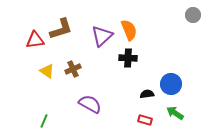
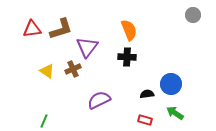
purple triangle: moved 15 px left, 11 px down; rotated 10 degrees counterclockwise
red triangle: moved 3 px left, 11 px up
black cross: moved 1 px left, 1 px up
purple semicircle: moved 9 px right, 4 px up; rotated 55 degrees counterclockwise
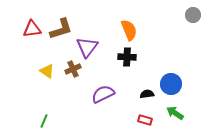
purple semicircle: moved 4 px right, 6 px up
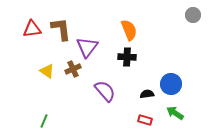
brown L-shape: rotated 80 degrees counterclockwise
purple semicircle: moved 2 px right, 3 px up; rotated 75 degrees clockwise
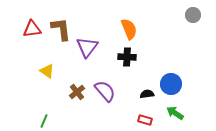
orange semicircle: moved 1 px up
brown cross: moved 4 px right, 23 px down; rotated 14 degrees counterclockwise
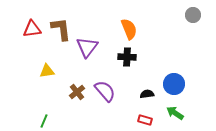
yellow triangle: rotated 42 degrees counterclockwise
blue circle: moved 3 px right
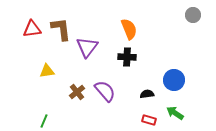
blue circle: moved 4 px up
red rectangle: moved 4 px right
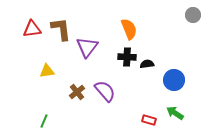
black semicircle: moved 30 px up
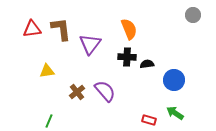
purple triangle: moved 3 px right, 3 px up
green line: moved 5 px right
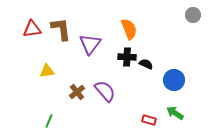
black semicircle: moved 1 px left; rotated 32 degrees clockwise
